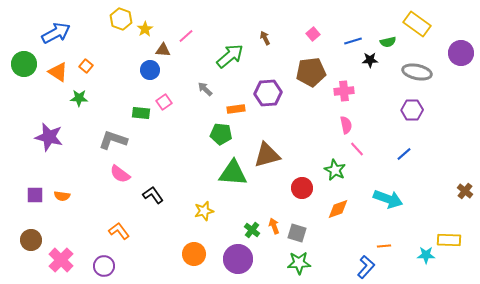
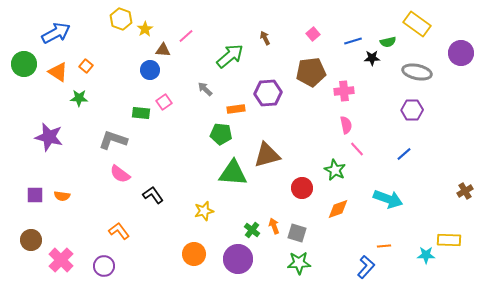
black star at (370, 60): moved 2 px right, 2 px up
brown cross at (465, 191): rotated 21 degrees clockwise
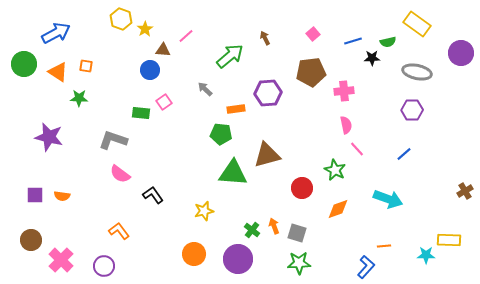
orange square at (86, 66): rotated 32 degrees counterclockwise
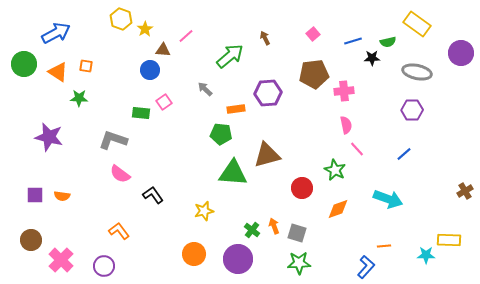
brown pentagon at (311, 72): moved 3 px right, 2 px down
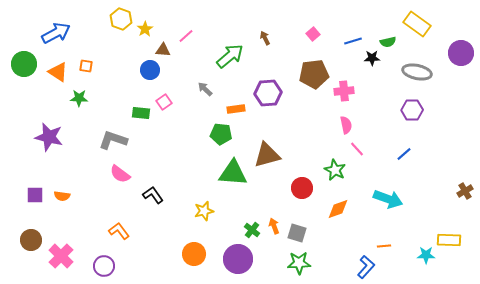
pink cross at (61, 260): moved 4 px up
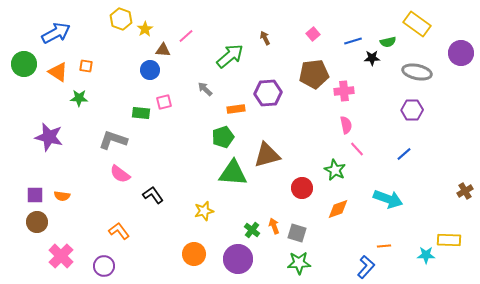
pink square at (164, 102): rotated 21 degrees clockwise
green pentagon at (221, 134): moved 2 px right, 3 px down; rotated 25 degrees counterclockwise
brown circle at (31, 240): moved 6 px right, 18 px up
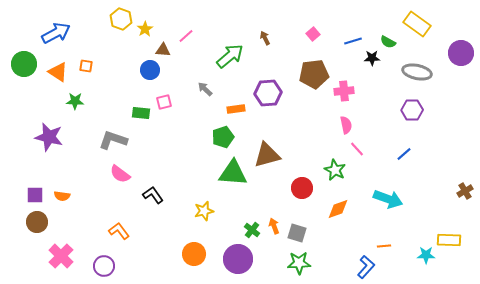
green semicircle at (388, 42): rotated 42 degrees clockwise
green star at (79, 98): moved 4 px left, 3 px down
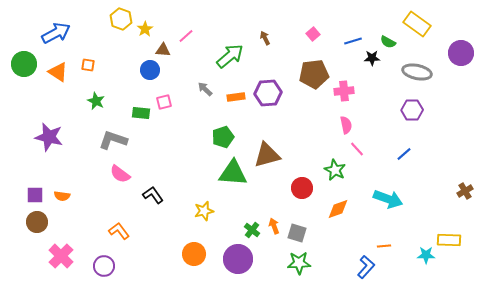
orange square at (86, 66): moved 2 px right, 1 px up
green star at (75, 101): moved 21 px right; rotated 24 degrees clockwise
orange rectangle at (236, 109): moved 12 px up
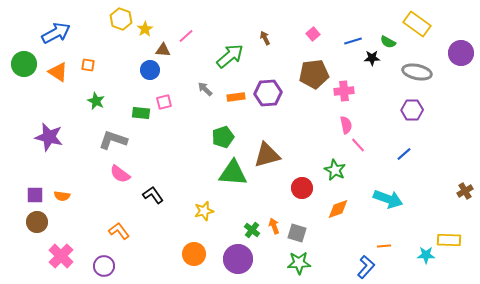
pink line at (357, 149): moved 1 px right, 4 px up
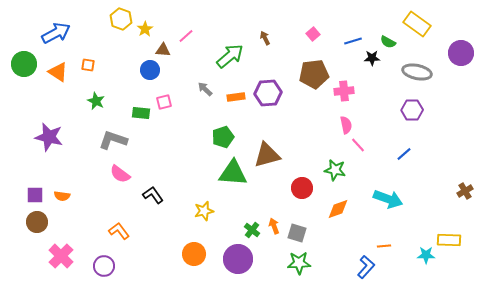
green star at (335, 170): rotated 15 degrees counterclockwise
